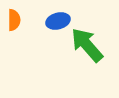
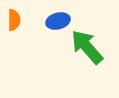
green arrow: moved 2 px down
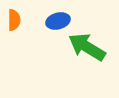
green arrow: rotated 18 degrees counterclockwise
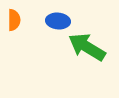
blue ellipse: rotated 20 degrees clockwise
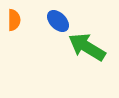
blue ellipse: rotated 40 degrees clockwise
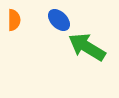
blue ellipse: moved 1 px right, 1 px up
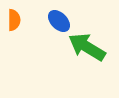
blue ellipse: moved 1 px down
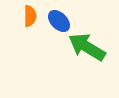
orange semicircle: moved 16 px right, 4 px up
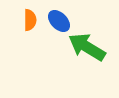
orange semicircle: moved 4 px down
